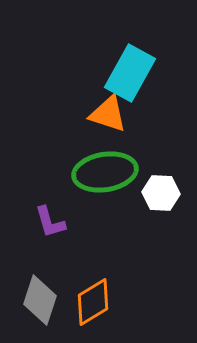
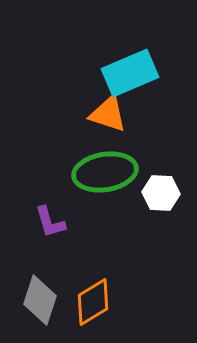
cyan rectangle: rotated 38 degrees clockwise
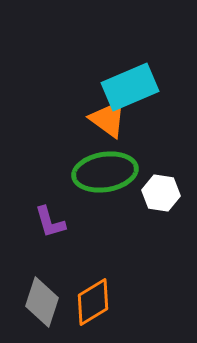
cyan rectangle: moved 14 px down
orange triangle: moved 5 px down; rotated 18 degrees clockwise
white hexagon: rotated 6 degrees clockwise
gray diamond: moved 2 px right, 2 px down
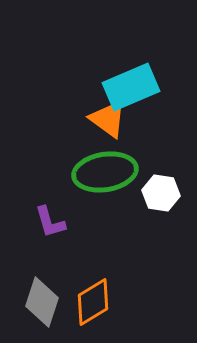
cyan rectangle: moved 1 px right
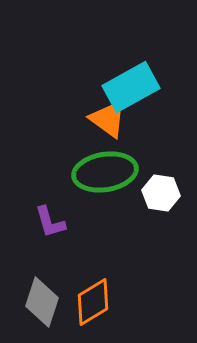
cyan rectangle: rotated 6 degrees counterclockwise
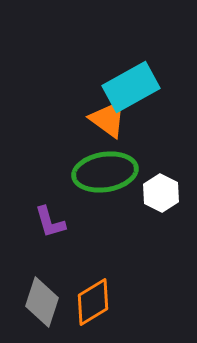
white hexagon: rotated 18 degrees clockwise
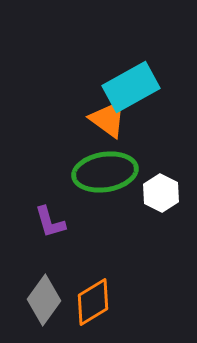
gray diamond: moved 2 px right, 2 px up; rotated 18 degrees clockwise
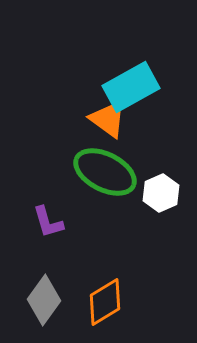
green ellipse: rotated 36 degrees clockwise
white hexagon: rotated 9 degrees clockwise
purple L-shape: moved 2 px left
orange diamond: moved 12 px right
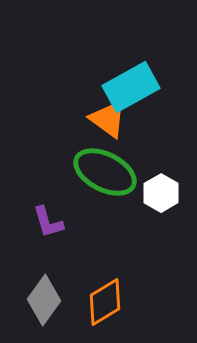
white hexagon: rotated 6 degrees counterclockwise
